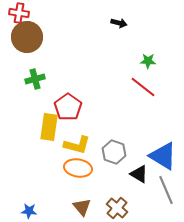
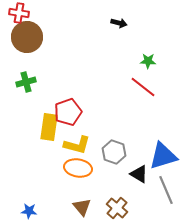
green cross: moved 9 px left, 3 px down
red pentagon: moved 5 px down; rotated 16 degrees clockwise
blue triangle: rotated 48 degrees counterclockwise
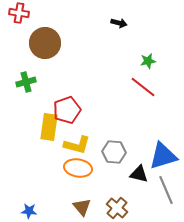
brown circle: moved 18 px right, 6 px down
green star: rotated 14 degrees counterclockwise
red pentagon: moved 1 px left, 2 px up
gray hexagon: rotated 15 degrees counterclockwise
black triangle: rotated 18 degrees counterclockwise
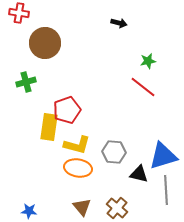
gray line: rotated 20 degrees clockwise
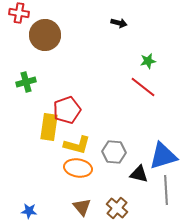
brown circle: moved 8 px up
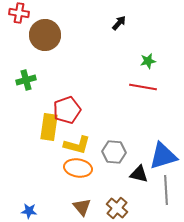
black arrow: rotated 63 degrees counterclockwise
green cross: moved 2 px up
red line: rotated 28 degrees counterclockwise
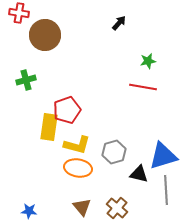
gray hexagon: rotated 20 degrees counterclockwise
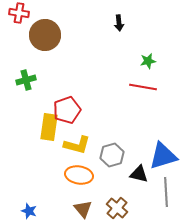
black arrow: rotated 133 degrees clockwise
gray hexagon: moved 2 px left, 3 px down
orange ellipse: moved 1 px right, 7 px down
gray line: moved 2 px down
brown triangle: moved 1 px right, 2 px down
blue star: rotated 14 degrees clockwise
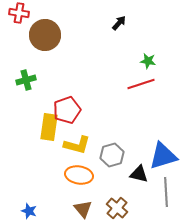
black arrow: rotated 133 degrees counterclockwise
green star: rotated 21 degrees clockwise
red line: moved 2 px left, 3 px up; rotated 28 degrees counterclockwise
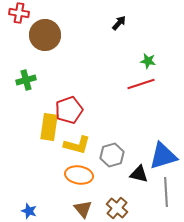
red pentagon: moved 2 px right
